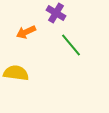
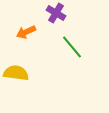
green line: moved 1 px right, 2 px down
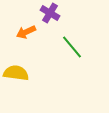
purple cross: moved 6 px left
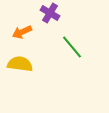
orange arrow: moved 4 px left
yellow semicircle: moved 4 px right, 9 px up
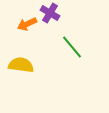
orange arrow: moved 5 px right, 8 px up
yellow semicircle: moved 1 px right, 1 px down
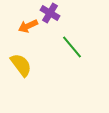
orange arrow: moved 1 px right, 2 px down
yellow semicircle: rotated 45 degrees clockwise
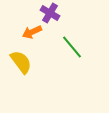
orange arrow: moved 4 px right, 6 px down
yellow semicircle: moved 3 px up
